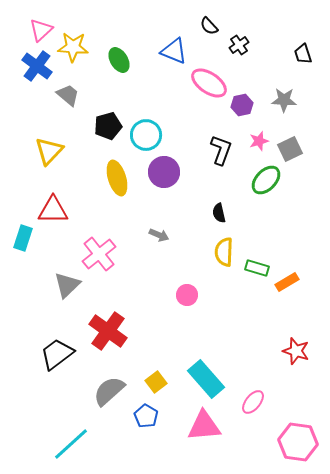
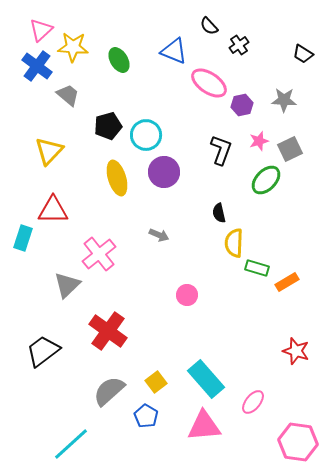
black trapezoid at (303, 54): rotated 40 degrees counterclockwise
yellow semicircle at (224, 252): moved 10 px right, 9 px up
black trapezoid at (57, 354): moved 14 px left, 3 px up
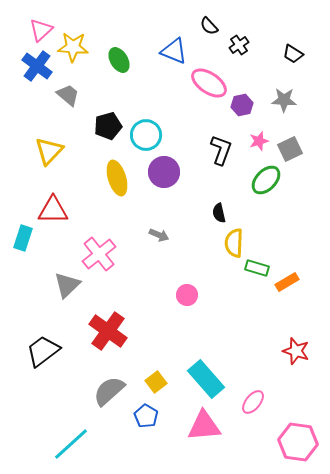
black trapezoid at (303, 54): moved 10 px left
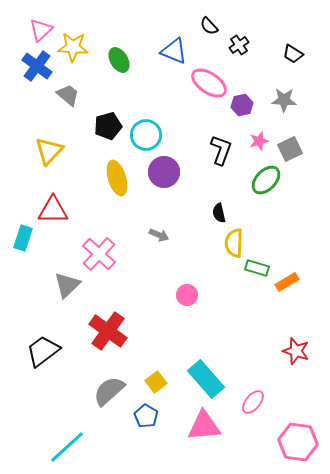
pink cross at (99, 254): rotated 8 degrees counterclockwise
cyan line at (71, 444): moved 4 px left, 3 px down
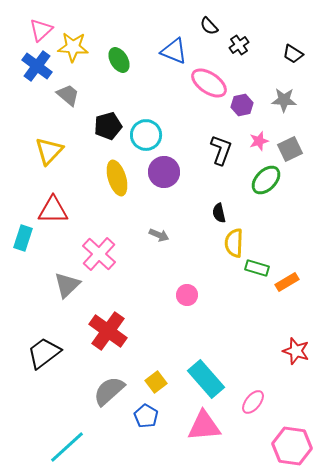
black trapezoid at (43, 351): moved 1 px right, 2 px down
pink hexagon at (298, 442): moved 6 px left, 4 px down
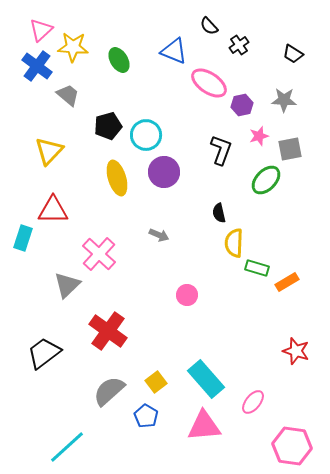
pink star at (259, 141): moved 5 px up
gray square at (290, 149): rotated 15 degrees clockwise
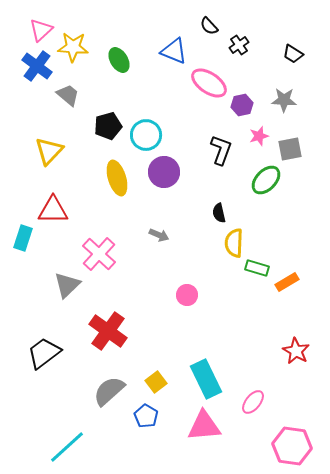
red star at (296, 351): rotated 12 degrees clockwise
cyan rectangle at (206, 379): rotated 15 degrees clockwise
